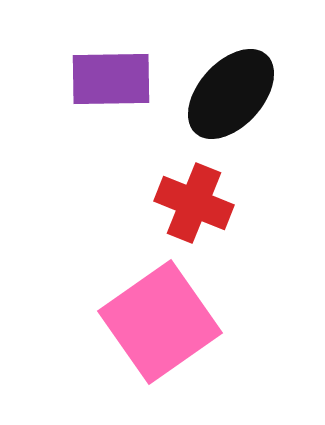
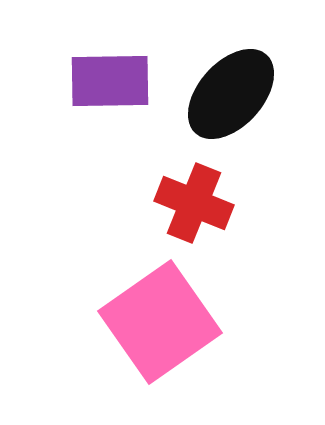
purple rectangle: moved 1 px left, 2 px down
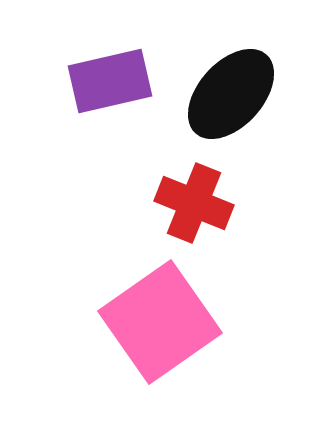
purple rectangle: rotated 12 degrees counterclockwise
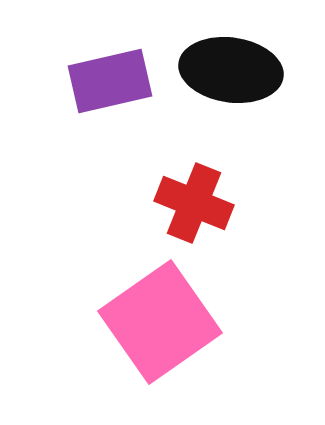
black ellipse: moved 24 px up; rotated 56 degrees clockwise
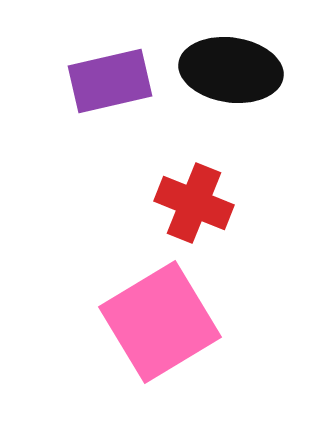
pink square: rotated 4 degrees clockwise
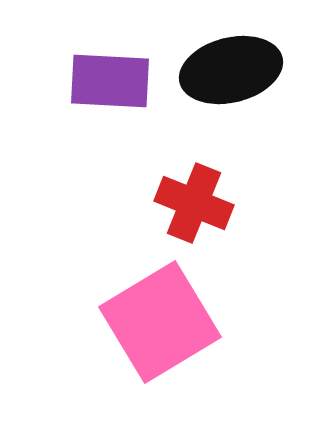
black ellipse: rotated 22 degrees counterclockwise
purple rectangle: rotated 16 degrees clockwise
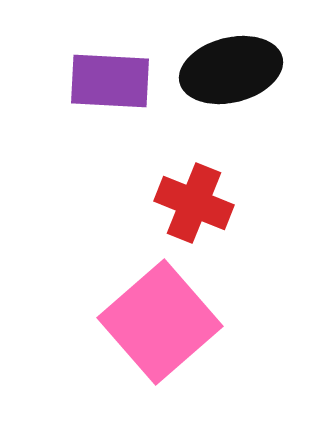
pink square: rotated 10 degrees counterclockwise
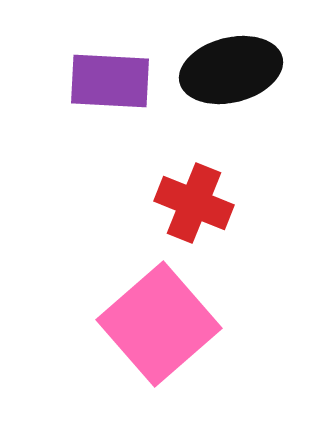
pink square: moved 1 px left, 2 px down
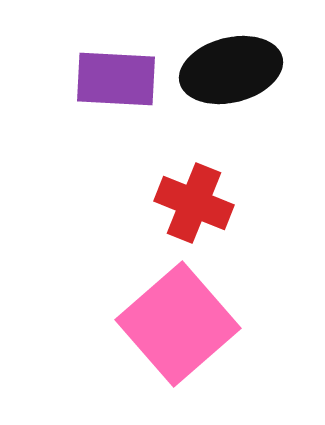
purple rectangle: moved 6 px right, 2 px up
pink square: moved 19 px right
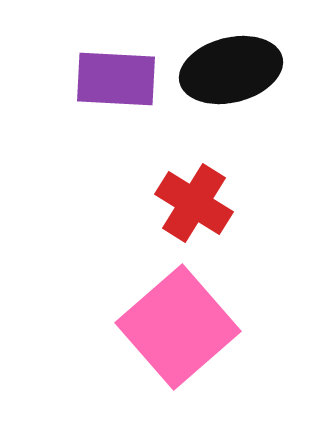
red cross: rotated 10 degrees clockwise
pink square: moved 3 px down
